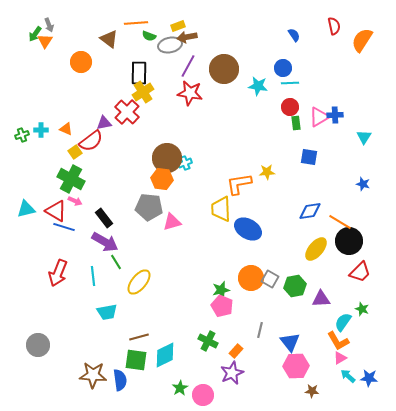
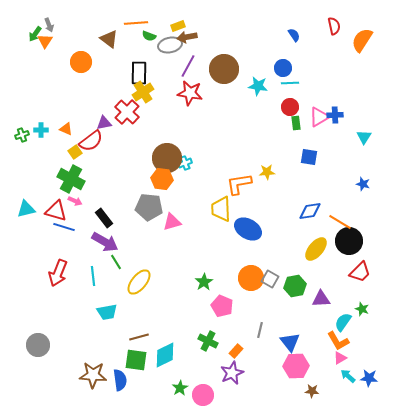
red triangle at (56, 211): rotated 15 degrees counterclockwise
green star at (221, 290): moved 17 px left, 8 px up; rotated 18 degrees counterclockwise
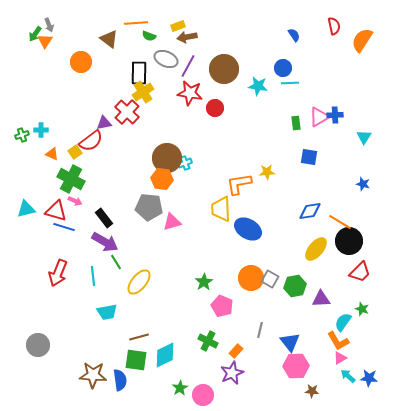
gray ellipse at (170, 45): moved 4 px left, 14 px down; rotated 35 degrees clockwise
red circle at (290, 107): moved 75 px left, 1 px down
orange triangle at (66, 129): moved 14 px left, 25 px down
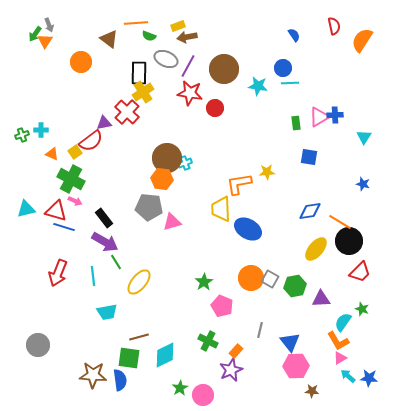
green square at (136, 360): moved 7 px left, 2 px up
purple star at (232, 373): moved 1 px left, 3 px up
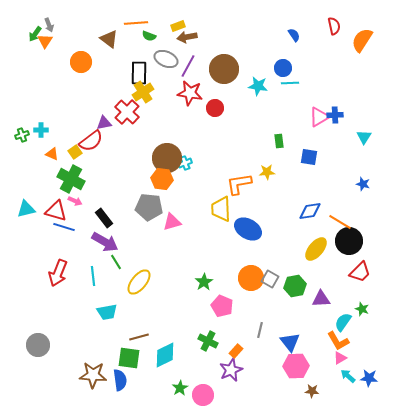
green rectangle at (296, 123): moved 17 px left, 18 px down
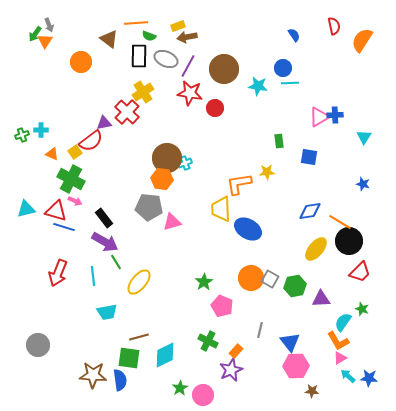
black rectangle at (139, 73): moved 17 px up
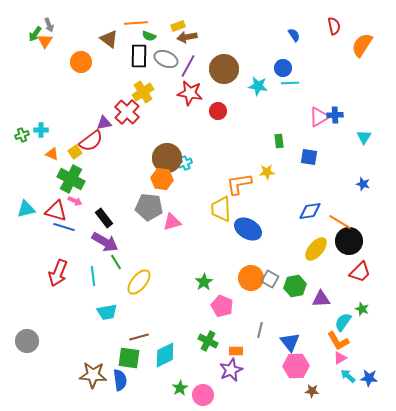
orange semicircle at (362, 40): moved 5 px down
red circle at (215, 108): moved 3 px right, 3 px down
gray circle at (38, 345): moved 11 px left, 4 px up
orange rectangle at (236, 351): rotated 48 degrees clockwise
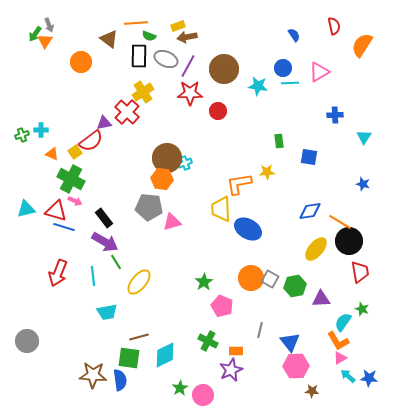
red star at (190, 93): rotated 10 degrees counterclockwise
pink triangle at (319, 117): moved 45 px up
red trapezoid at (360, 272): rotated 55 degrees counterclockwise
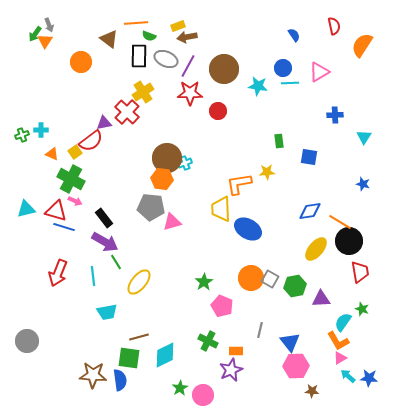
gray pentagon at (149, 207): moved 2 px right
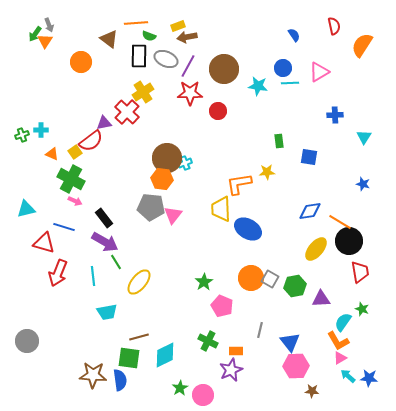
red triangle at (56, 211): moved 12 px left, 32 px down
pink triangle at (172, 222): moved 1 px right, 7 px up; rotated 36 degrees counterclockwise
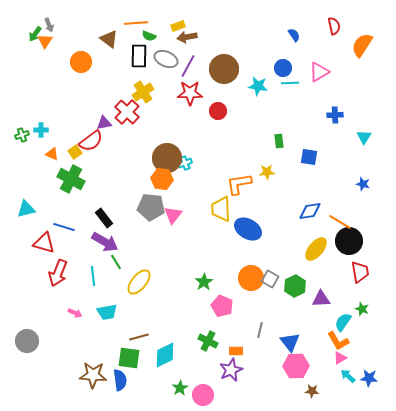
pink arrow at (75, 201): moved 112 px down
green hexagon at (295, 286): rotated 15 degrees counterclockwise
